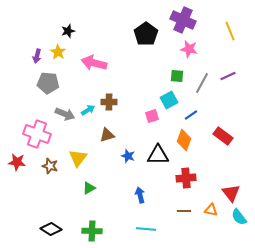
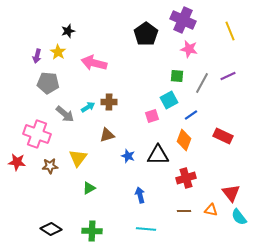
cyan arrow: moved 3 px up
gray arrow: rotated 18 degrees clockwise
red rectangle: rotated 12 degrees counterclockwise
brown star: rotated 21 degrees counterclockwise
red cross: rotated 12 degrees counterclockwise
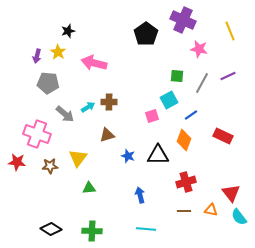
pink star: moved 10 px right
red cross: moved 4 px down
green triangle: rotated 24 degrees clockwise
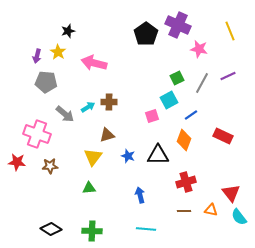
purple cross: moved 5 px left, 5 px down
green square: moved 2 px down; rotated 32 degrees counterclockwise
gray pentagon: moved 2 px left, 1 px up
yellow triangle: moved 15 px right, 1 px up
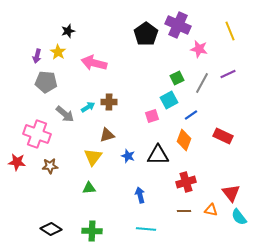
purple line: moved 2 px up
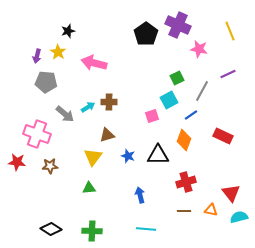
gray line: moved 8 px down
cyan semicircle: rotated 114 degrees clockwise
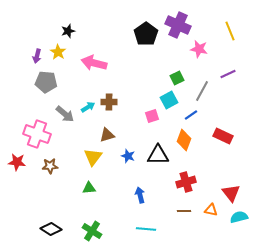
green cross: rotated 30 degrees clockwise
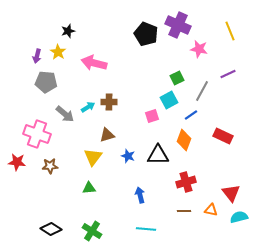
black pentagon: rotated 15 degrees counterclockwise
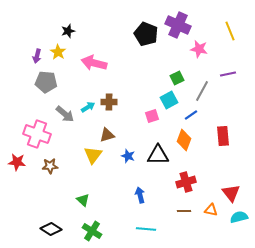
purple line: rotated 14 degrees clockwise
red rectangle: rotated 60 degrees clockwise
yellow triangle: moved 2 px up
green triangle: moved 6 px left, 12 px down; rotated 48 degrees clockwise
